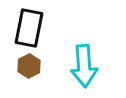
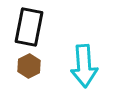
black rectangle: moved 1 px up
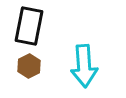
black rectangle: moved 1 px up
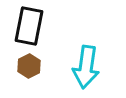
cyan arrow: moved 2 px right, 1 px down; rotated 12 degrees clockwise
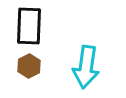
black rectangle: rotated 9 degrees counterclockwise
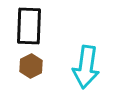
brown hexagon: moved 2 px right
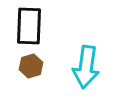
brown hexagon: rotated 10 degrees clockwise
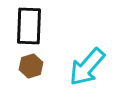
cyan arrow: moved 1 px right; rotated 33 degrees clockwise
